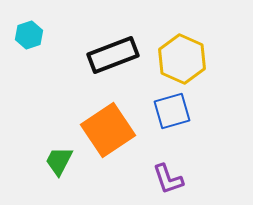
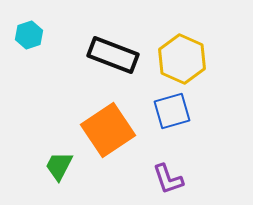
black rectangle: rotated 42 degrees clockwise
green trapezoid: moved 5 px down
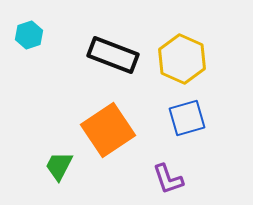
blue square: moved 15 px right, 7 px down
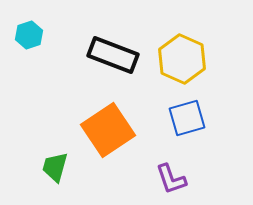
green trapezoid: moved 4 px left, 1 px down; rotated 12 degrees counterclockwise
purple L-shape: moved 3 px right
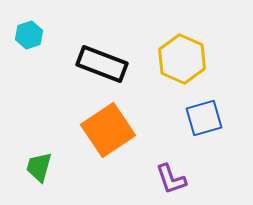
black rectangle: moved 11 px left, 9 px down
blue square: moved 17 px right
green trapezoid: moved 16 px left
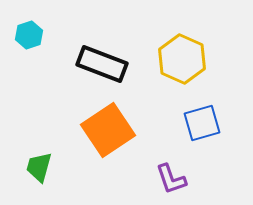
blue square: moved 2 px left, 5 px down
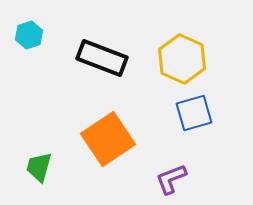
black rectangle: moved 6 px up
blue square: moved 8 px left, 10 px up
orange square: moved 9 px down
purple L-shape: rotated 88 degrees clockwise
